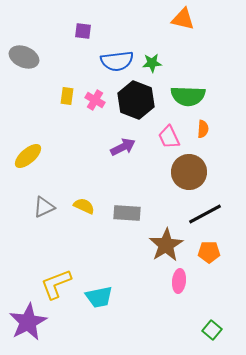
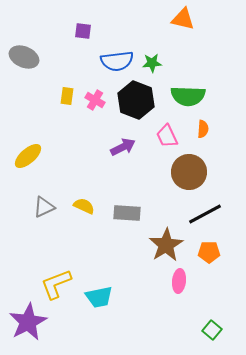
pink trapezoid: moved 2 px left, 1 px up
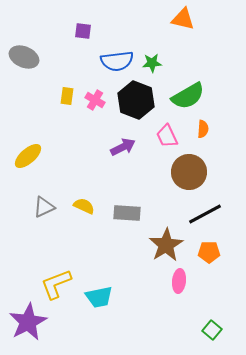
green semicircle: rotated 32 degrees counterclockwise
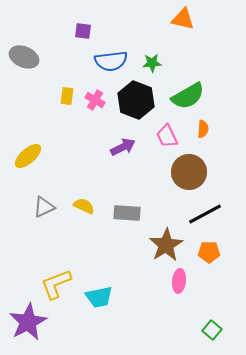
blue semicircle: moved 6 px left
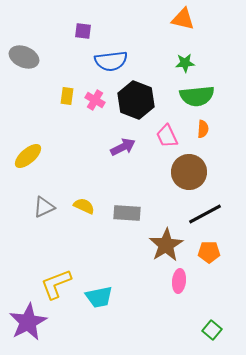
green star: moved 33 px right
green semicircle: moved 9 px right; rotated 24 degrees clockwise
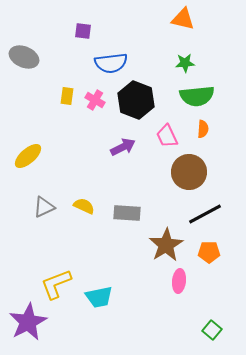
blue semicircle: moved 2 px down
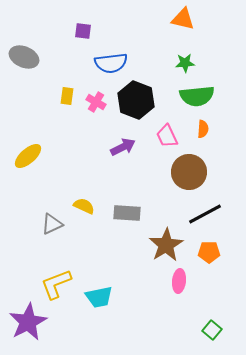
pink cross: moved 1 px right, 2 px down
gray triangle: moved 8 px right, 17 px down
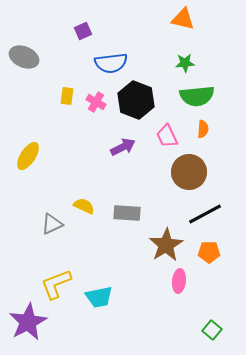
purple square: rotated 30 degrees counterclockwise
yellow ellipse: rotated 16 degrees counterclockwise
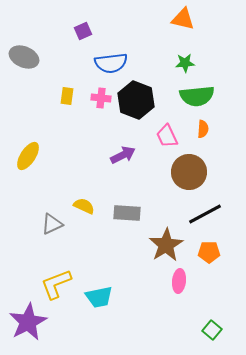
pink cross: moved 5 px right, 4 px up; rotated 24 degrees counterclockwise
purple arrow: moved 8 px down
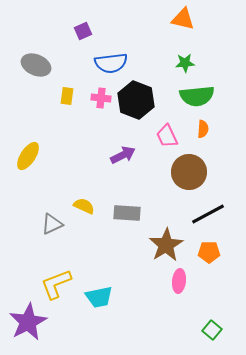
gray ellipse: moved 12 px right, 8 px down
black line: moved 3 px right
